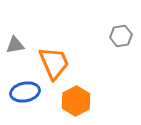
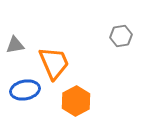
blue ellipse: moved 2 px up
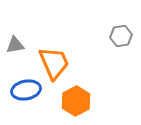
blue ellipse: moved 1 px right
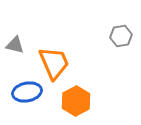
gray triangle: rotated 24 degrees clockwise
blue ellipse: moved 1 px right, 2 px down
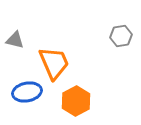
gray triangle: moved 5 px up
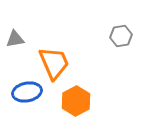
gray triangle: moved 1 px up; rotated 24 degrees counterclockwise
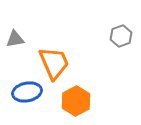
gray hexagon: rotated 10 degrees counterclockwise
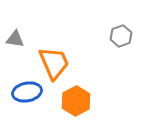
gray triangle: rotated 18 degrees clockwise
